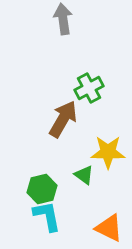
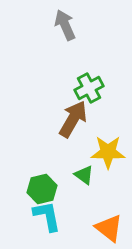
gray arrow: moved 2 px right, 6 px down; rotated 16 degrees counterclockwise
brown arrow: moved 10 px right
orange triangle: rotated 12 degrees clockwise
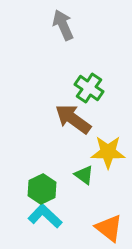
gray arrow: moved 2 px left
green cross: rotated 28 degrees counterclockwise
brown arrow: rotated 84 degrees counterclockwise
green hexagon: rotated 12 degrees counterclockwise
cyan L-shape: moved 2 px left; rotated 36 degrees counterclockwise
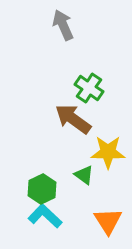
orange triangle: moved 1 px left, 7 px up; rotated 20 degrees clockwise
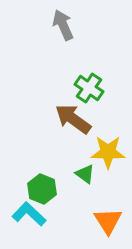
green triangle: moved 1 px right, 1 px up
green hexagon: rotated 12 degrees counterclockwise
cyan L-shape: moved 16 px left, 2 px up
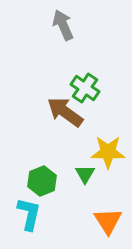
green cross: moved 4 px left
brown arrow: moved 8 px left, 7 px up
green triangle: rotated 25 degrees clockwise
green hexagon: moved 8 px up; rotated 16 degrees clockwise
cyan L-shape: rotated 60 degrees clockwise
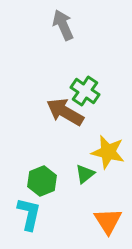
green cross: moved 3 px down
brown arrow: rotated 6 degrees counterclockwise
yellow star: rotated 12 degrees clockwise
green triangle: rotated 20 degrees clockwise
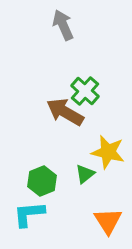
green cross: rotated 8 degrees clockwise
cyan L-shape: rotated 108 degrees counterclockwise
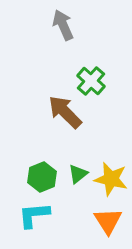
green cross: moved 6 px right, 10 px up
brown arrow: rotated 15 degrees clockwise
yellow star: moved 3 px right, 27 px down
green triangle: moved 7 px left
green hexagon: moved 4 px up
cyan L-shape: moved 5 px right, 1 px down
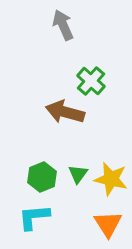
brown arrow: rotated 30 degrees counterclockwise
green triangle: rotated 15 degrees counterclockwise
cyan L-shape: moved 2 px down
orange triangle: moved 3 px down
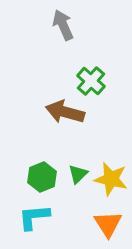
green triangle: rotated 10 degrees clockwise
